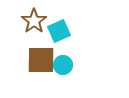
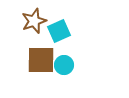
brown star: rotated 15 degrees clockwise
cyan circle: moved 1 px right
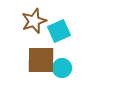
cyan circle: moved 2 px left, 3 px down
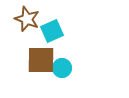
brown star: moved 7 px left, 2 px up; rotated 30 degrees counterclockwise
cyan square: moved 7 px left
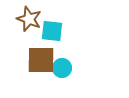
brown star: moved 2 px right
cyan square: rotated 30 degrees clockwise
